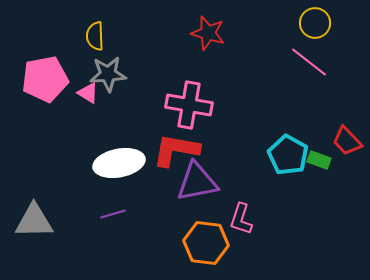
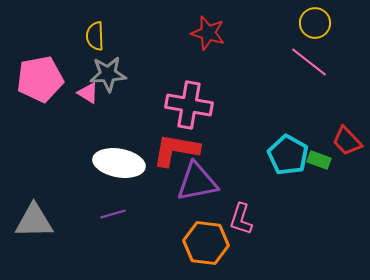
pink pentagon: moved 5 px left
white ellipse: rotated 21 degrees clockwise
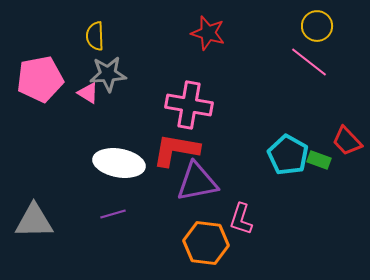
yellow circle: moved 2 px right, 3 px down
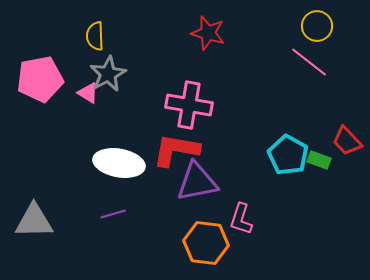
gray star: rotated 24 degrees counterclockwise
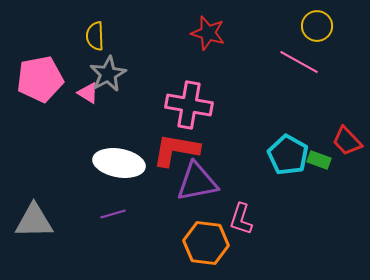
pink line: moved 10 px left; rotated 9 degrees counterclockwise
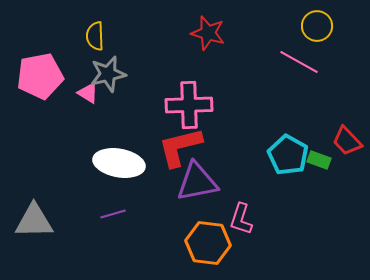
gray star: rotated 15 degrees clockwise
pink pentagon: moved 3 px up
pink cross: rotated 12 degrees counterclockwise
red L-shape: moved 4 px right, 3 px up; rotated 24 degrees counterclockwise
orange hexagon: moved 2 px right
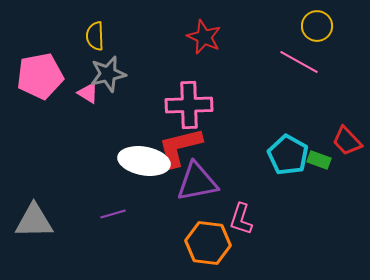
red star: moved 4 px left, 4 px down; rotated 8 degrees clockwise
white ellipse: moved 25 px right, 2 px up
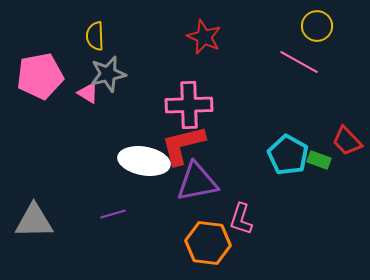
red L-shape: moved 3 px right, 2 px up
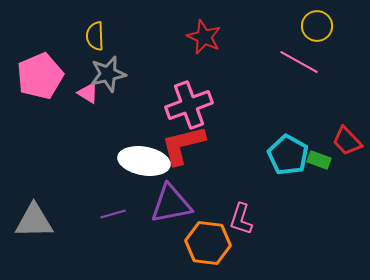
pink pentagon: rotated 12 degrees counterclockwise
pink cross: rotated 18 degrees counterclockwise
purple triangle: moved 26 px left, 22 px down
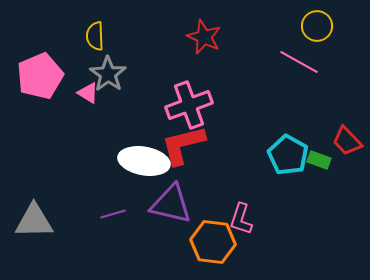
gray star: rotated 24 degrees counterclockwise
purple triangle: rotated 24 degrees clockwise
orange hexagon: moved 5 px right, 1 px up
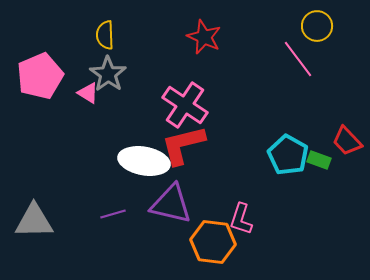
yellow semicircle: moved 10 px right, 1 px up
pink line: moved 1 px left, 3 px up; rotated 24 degrees clockwise
pink cross: moved 4 px left; rotated 36 degrees counterclockwise
